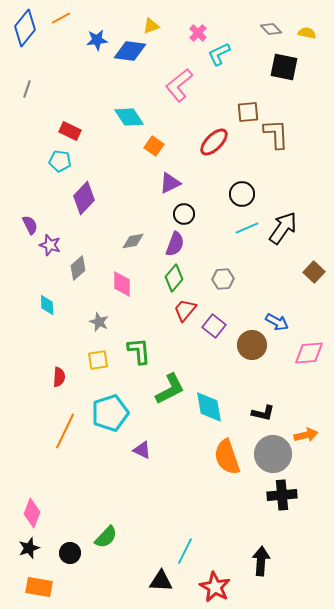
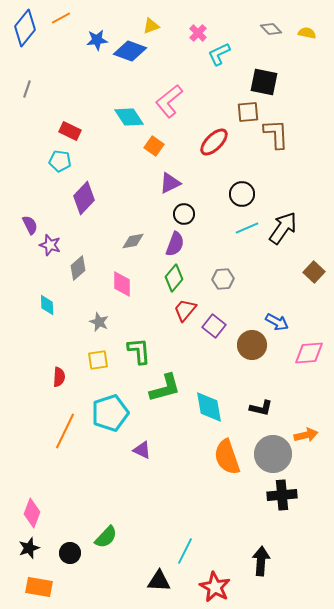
blue diamond at (130, 51): rotated 12 degrees clockwise
black square at (284, 67): moved 20 px left, 15 px down
pink L-shape at (179, 85): moved 10 px left, 16 px down
green L-shape at (170, 389): moved 5 px left, 1 px up; rotated 12 degrees clockwise
black L-shape at (263, 413): moved 2 px left, 5 px up
black triangle at (161, 581): moved 2 px left
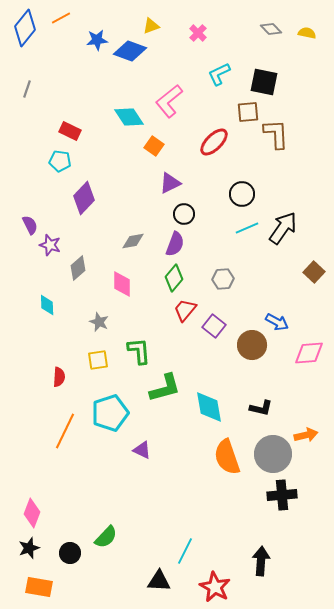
cyan L-shape at (219, 54): moved 20 px down
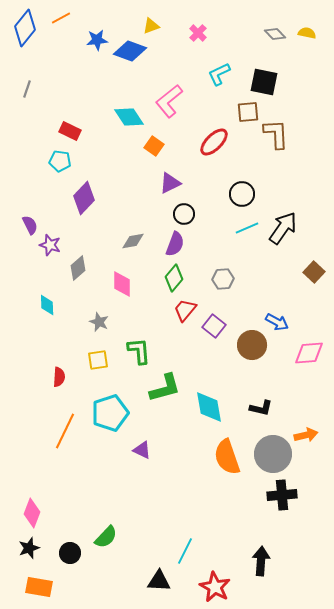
gray diamond at (271, 29): moved 4 px right, 5 px down
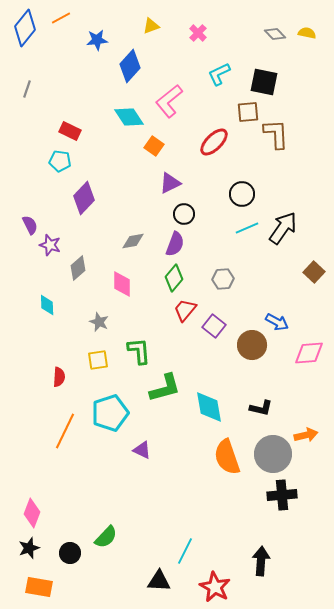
blue diamond at (130, 51): moved 15 px down; rotated 68 degrees counterclockwise
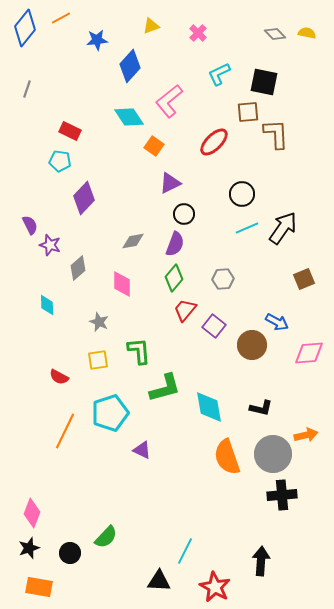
brown square at (314, 272): moved 10 px left, 7 px down; rotated 25 degrees clockwise
red semicircle at (59, 377): rotated 114 degrees clockwise
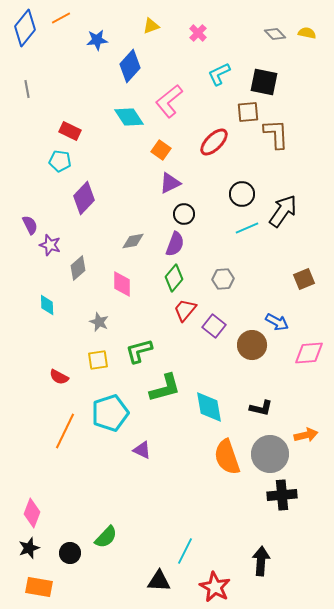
gray line at (27, 89): rotated 30 degrees counterclockwise
orange square at (154, 146): moved 7 px right, 4 px down
black arrow at (283, 228): moved 17 px up
green L-shape at (139, 351): rotated 100 degrees counterclockwise
gray circle at (273, 454): moved 3 px left
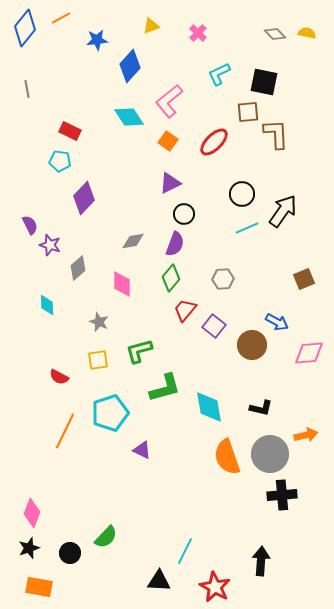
orange square at (161, 150): moved 7 px right, 9 px up
green diamond at (174, 278): moved 3 px left
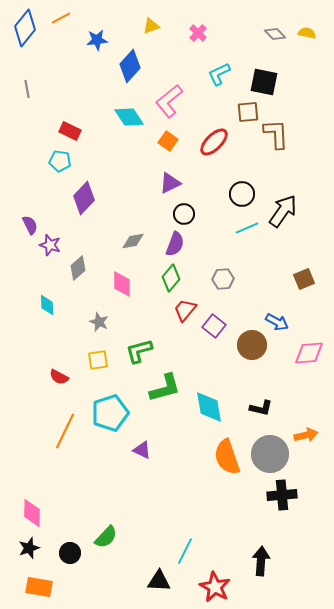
pink diamond at (32, 513): rotated 20 degrees counterclockwise
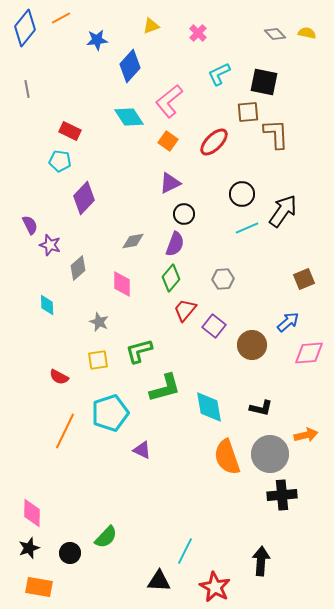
blue arrow at (277, 322): moved 11 px right; rotated 70 degrees counterclockwise
